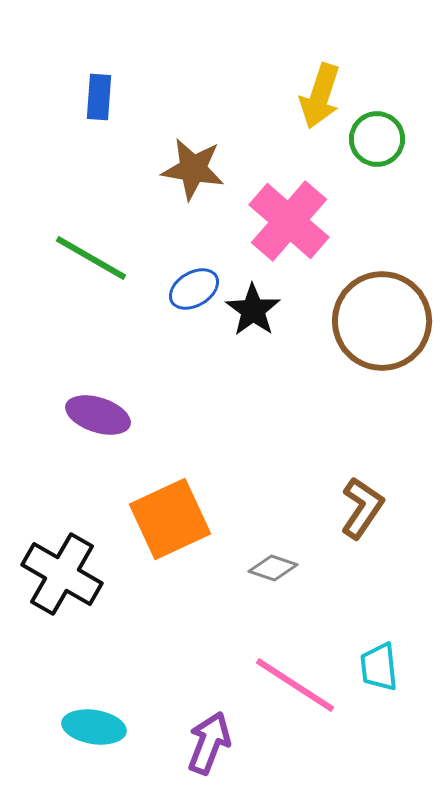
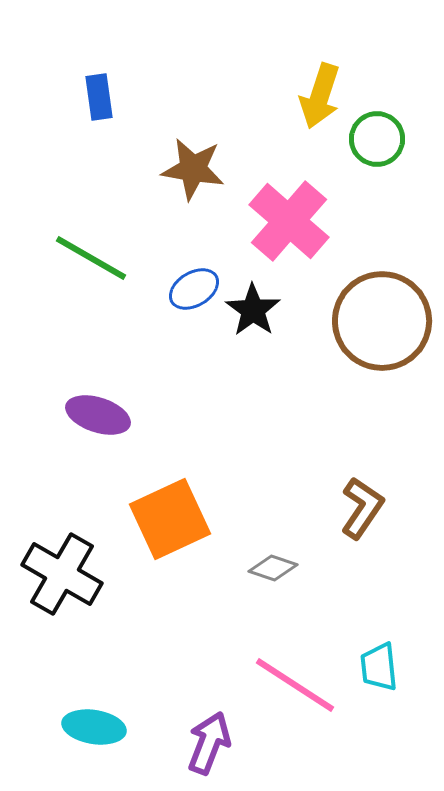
blue rectangle: rotated 12 degrees counterclockwise
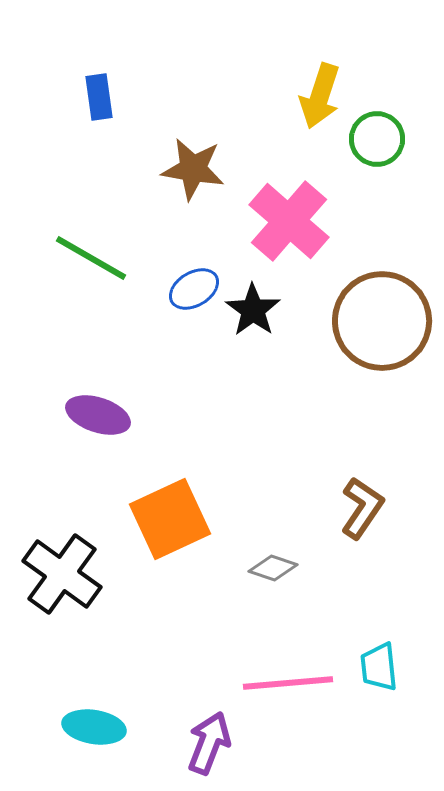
black cross: rotated 6 degrees clockwise
pink line: moved 7 px left, 2 px up; rotated 38 degrees counterclockwise
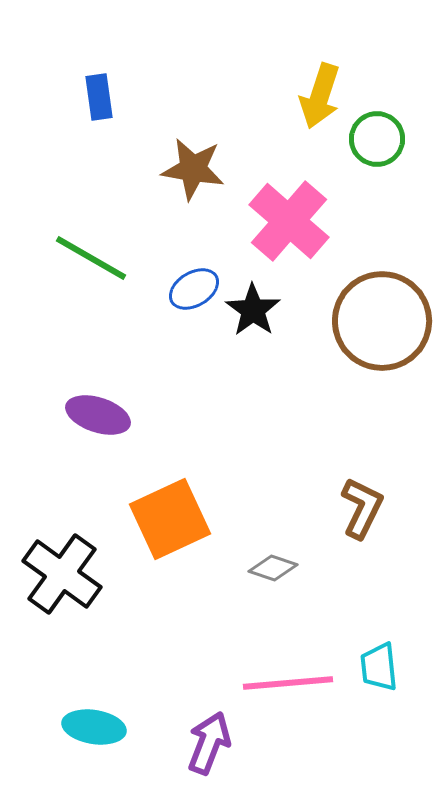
brown L-shape: rotated 8 degrees counterclockwise
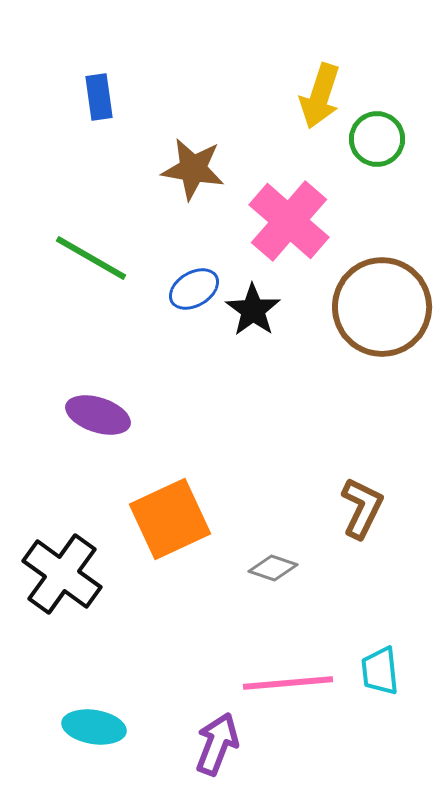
brown circle: moved 14 px up
cyan trapezoid: moved 1 px right, 4 px down
purple arrow: moved 8 px right, 1 px down
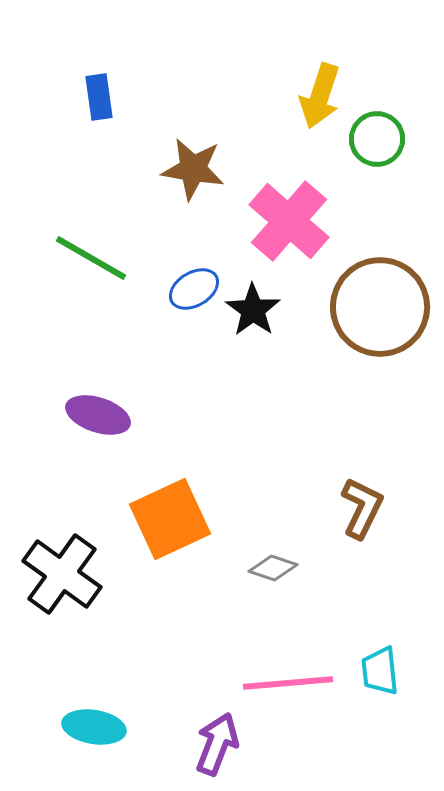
brown circle: moved 2 px left
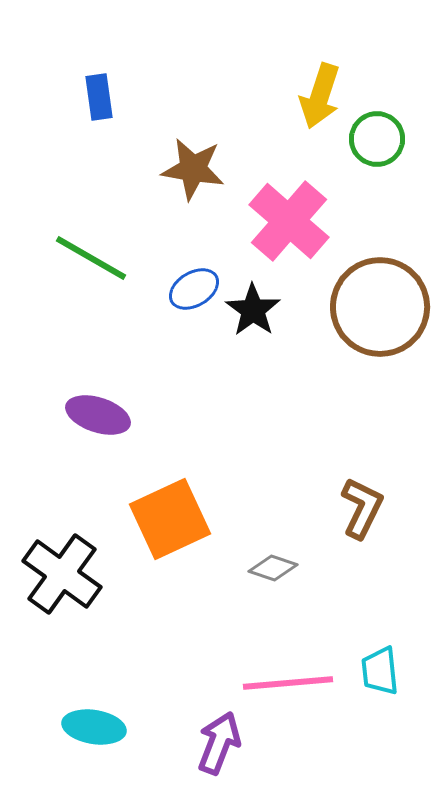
purple arrow: moved 2 px right, 1 px up
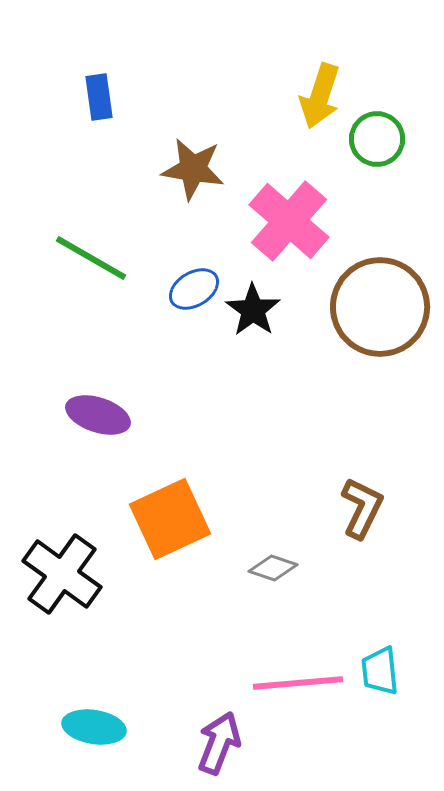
pink line: moved 10 px right
